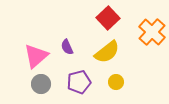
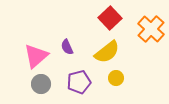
red square: moved 2 px right
orange cross: moved 1 px left, 3 px up
yellow circle: moved 4 px up
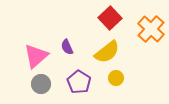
purple pentagon: rotated 25 degrees counterclockwise
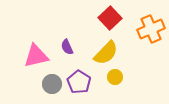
orange cross: rotated 24 degrees clockwise
yellow semicircle: moved 1 px left, 1 px down; rotated 8 degrees counterclockwise
pink triangle: rotated 28 degrees clockwise
yellow circle: moved 1 px left, 1 px up
gray circle: moved 11 px right
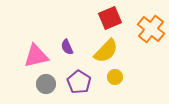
red square: rotated 20 degrees clockwise
orange cross: rotated 28 degrees counterclockwise
yellow semicircle: moved 2 px up
gray circle: moved 6 px left
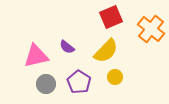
red square: moved 1 px right, 1 px up
purple semicircle: rotated 28 degrees counterclockwise
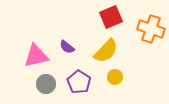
orange cross: rotated 20 degrees counterclockwise
